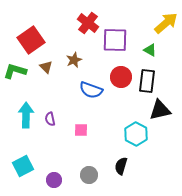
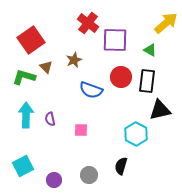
green L-shape: moved 9 px right, 6 px down
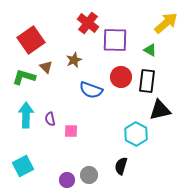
pink square: moved 10 px left, 1 px down
purple circle: moved 13 px right
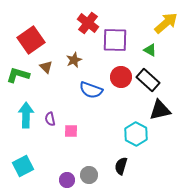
green L-shape: moved 6 px left, 2 px up
black rectangle: moved 1 px right, 1 px up; rotated 55 degrees counterclockwise
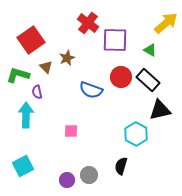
brown star: moved 7 px left, 2 px up
purple semicircle: moved 13 px left, 27 px up
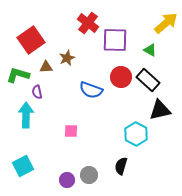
brown triangle: rotated 48 degrees counterclockwise
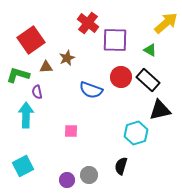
cyan hexagon: moved 1 px up; rotated 15 degrees clockwise
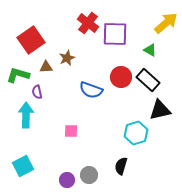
purple square: moved 6 px up
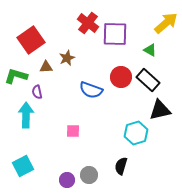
green L-shape: moved 2 px left, 1 px down
pink square: moved 2 px right
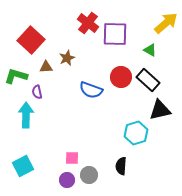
red square: rotated 12 degrees counterclockwise
pink square: moved 1 px left, 27 px down
black semicircle: rotated 12 degrees counterclockwise
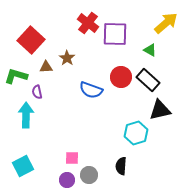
brown star: rotated 14 degrees counterclockwise
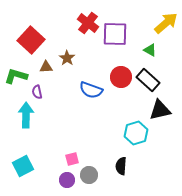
pink square: moved 1 px down; rotated 16 degrees counterclockwise
